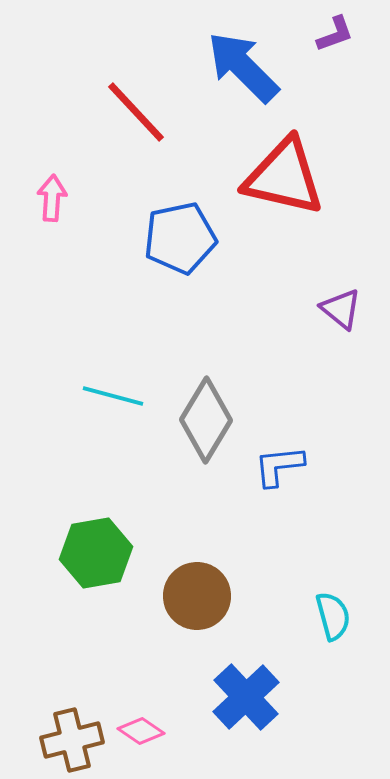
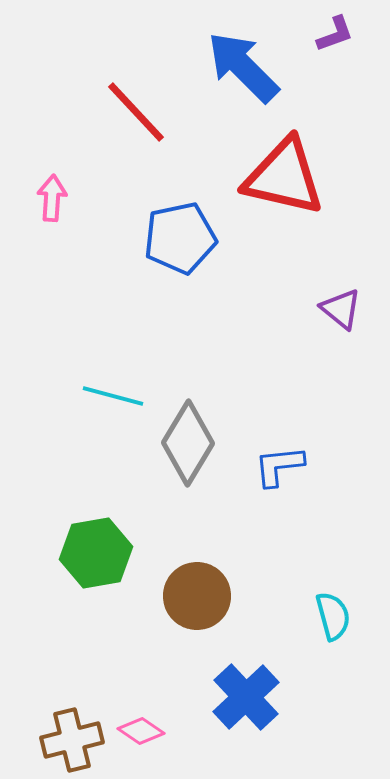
gray diamond: moved 18 px left, 23 px down
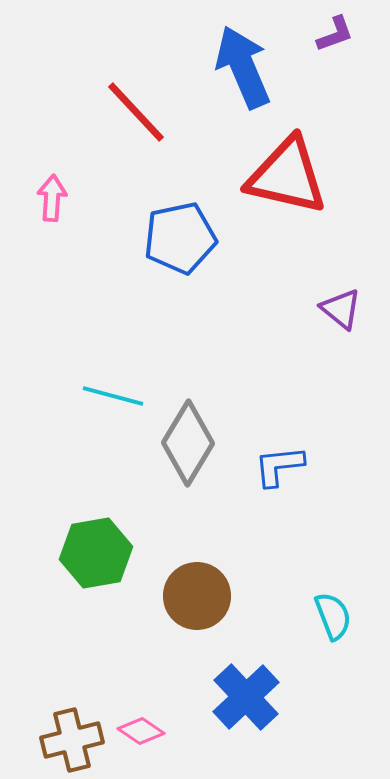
blue arrow: rotated 22 degrees clockwise
red triangle: moved 3 px right, 1 px up
cyan semicircle: rotated 6 degrees counterclockwise
